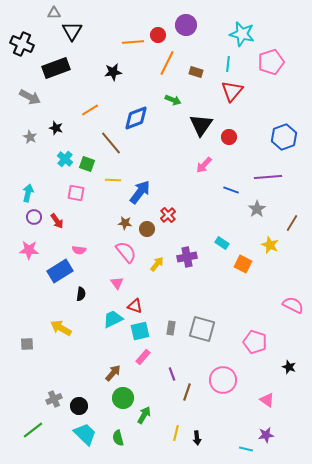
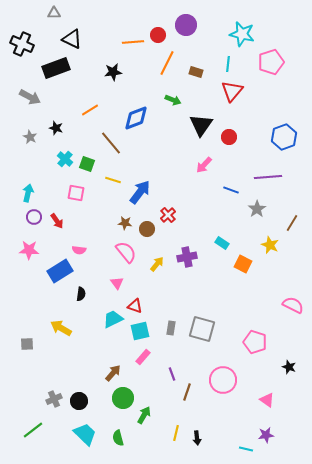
black triangle at (72, 31): moved 8 px down; rotated 35 degrees counterclockwise
yellow line at (113, 180): rotated 14 degrees clockwise
black circle at (79, 406): moved 5 px up
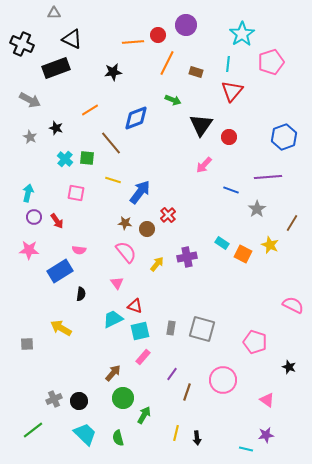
cyan star at (242, 34): rotated 25 degrees clockwise
gray arrow at (30, 97): moved 3 px down
green square at (87, 164): moved 6 px up; rotated 14 degrees counterclockwise
orange square at (243, 264): moved 10 px up
purple line at (172, 374): rotated 56 degrees clockwise
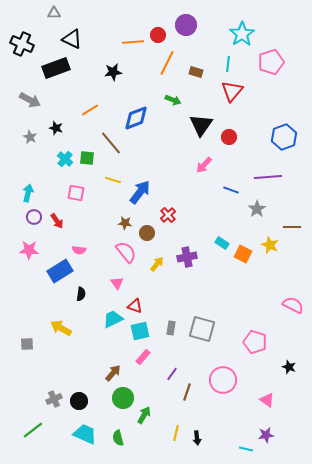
brown line at (292, 223): moved 4 px down; rotated 60 degrees clockwise
brown circle at (147, 229): moved 4 px down
cyan trapezoid at (85, 434): rotated 20 degrees counterclockwise
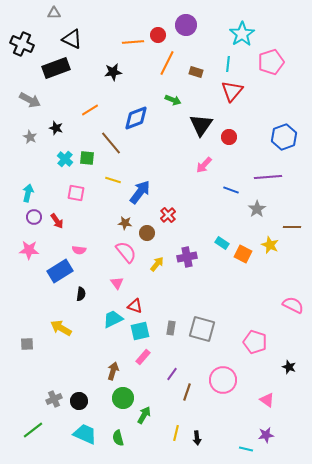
brown arrow at (113, 373): moved 2 px up; rotated 24 degrees counterclockwise
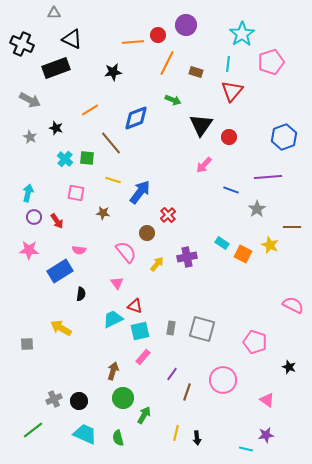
brown star at (125, 223): moved 22 px left, 10 px up
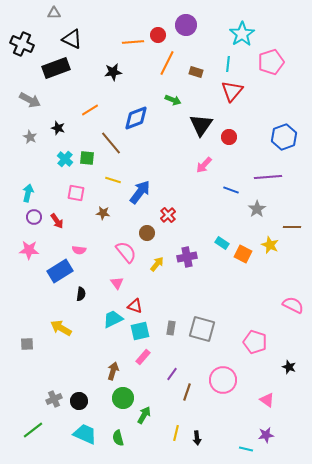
black star at (56, 128): moved 2 px right
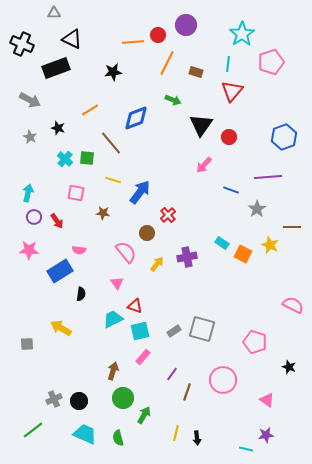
gray rectangle at (171, 328): moved 3 px right, 3 px down; rotated 48 degrees clockwise
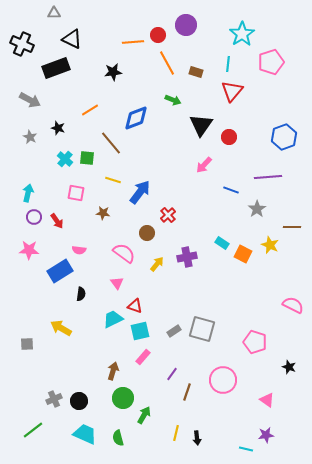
orange line at (167, 63): rotated 55 degrees counterclockwise
pink semicircle at (126, 252): moved 2 px left, 1 px down; rotated 15 degrees counterclockwise
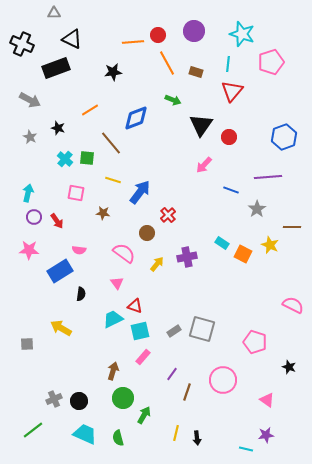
purple circle at (186, 25): moved 8 px right, 6 px down
cyan star at (242, 34): rotated 20 degrees counterclockwise
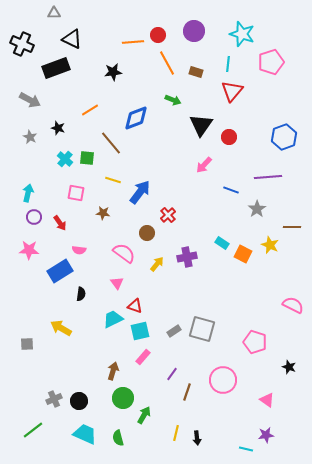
red arrow at (57, 221): moved 3 px right, 2 px down
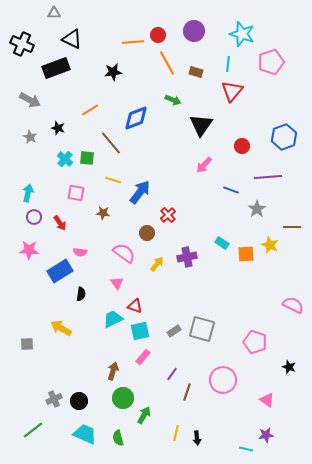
red circle at (229, 137): moved 13 px right, 9 px down
pink semicircle at (79, 250): moved 1 px right, 2 px down
orange square at (243, 254): moved 3 px right; rotated 30 degrees counterclockwise
